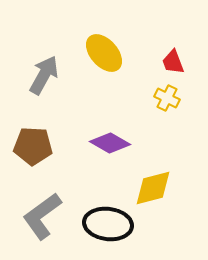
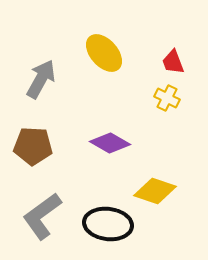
gray arrow: moved 3 px left, 4 px down
yellow diamond: moved 2 px right, 3 px down; rotated 33 degrees clockwise
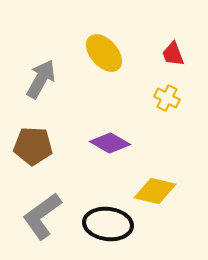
red trapezoid: moved 8 px up
yellow diamond: rotated 6 degrees counterclockwise
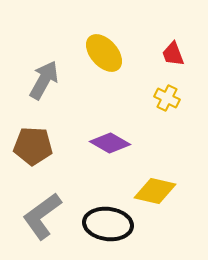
gray arrow: moved 3 px right, 1 px down
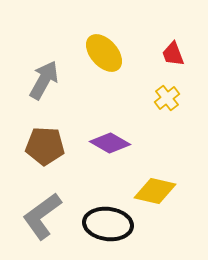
yellow cross: rotated 25 degrees clockwise
brown pentagon: moved 12 px right
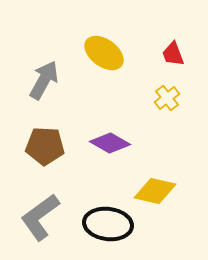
yellow ellipse: rotated 12 degrees counterclockwise
gray L-shape: moved 2 px left, 1 px down
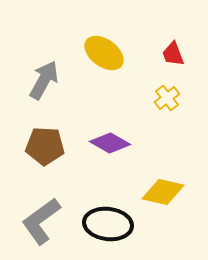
yellow diamond: moved 8 px right, 1 px down
gray L-shape: moved 1 px right, 4 px down
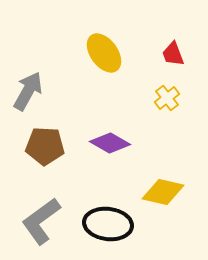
yellow ellipse: rotated 18 degrees clockwise
gray arrow: moved 16 px left, 11 px down
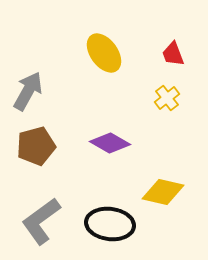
brown pentagon: moved 9 px left; rotated 18 degrees counterclockwise
black ellipse: moved 2 px right
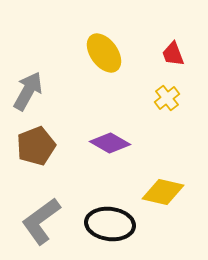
brown pentagon: rotated 6 degrees counterclockwise
